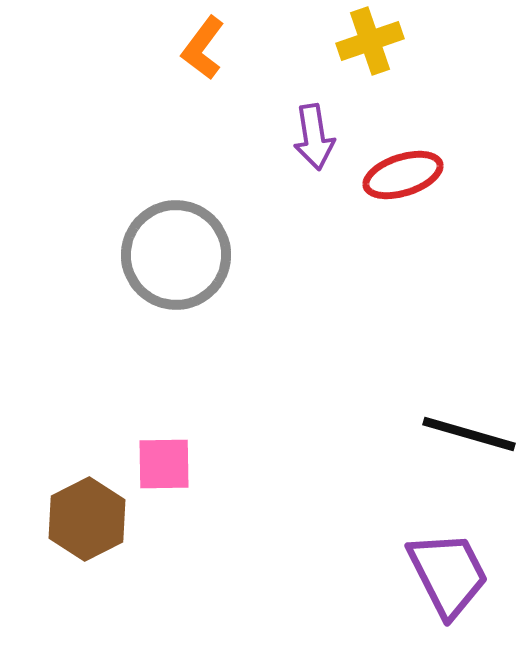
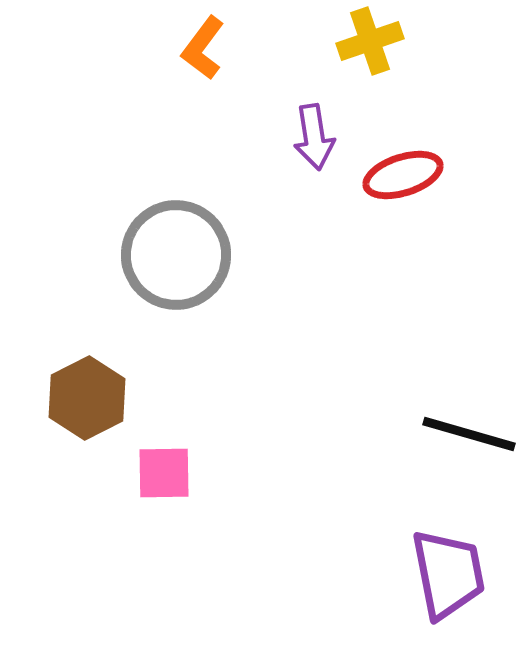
pink square: moved 9 px down
brown hexagon: moved 121 px up
purple trapezoid: rotated 16 degrees clockwise
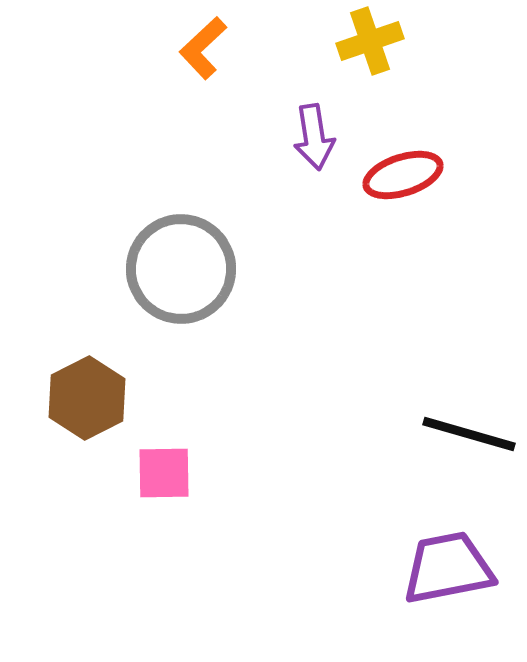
orange L-shape: rotated 10 degrees clockwise
gray circle: moved 5 px right, 14 px down
purple trapezoid: moved 6 px up; rotated 90 degrees counterclockwise
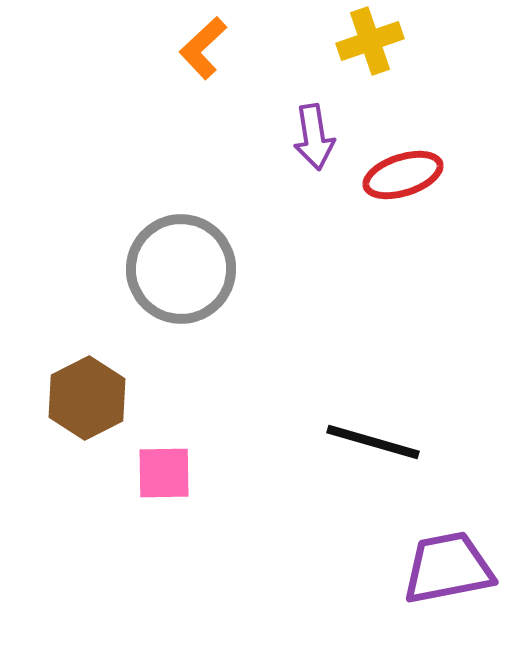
black line: moved 96 px left, 8 px down
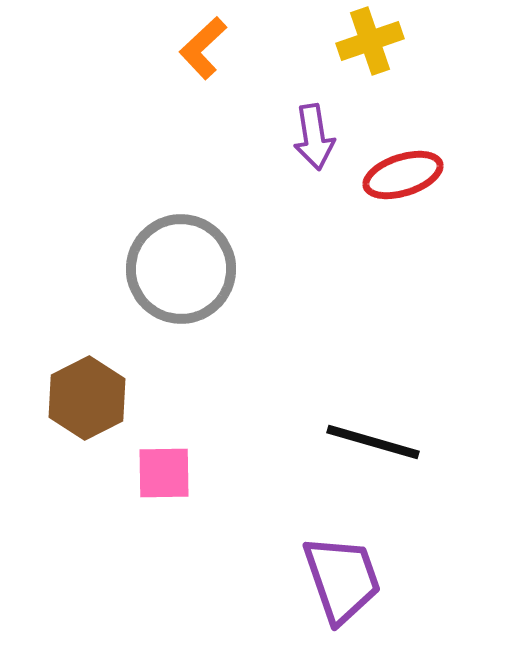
purple trapezoid: moved 106 px left, 11 px down; rotated 82 degrees clockwise
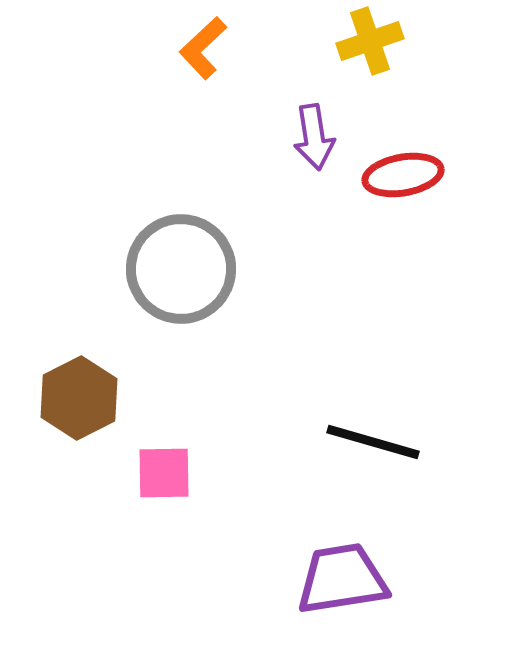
red ellipse: rotated 8 degrees clockwise
brown hexagon: moved 8 px left
purple trapezoid: rotated 80 degrees counterclockwise
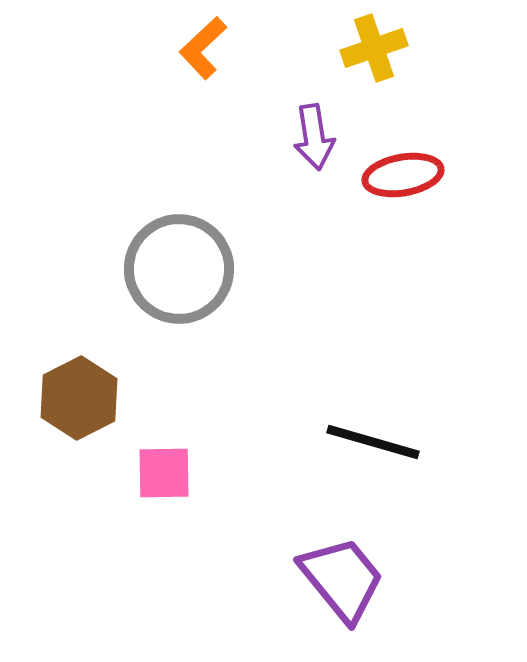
yellow cross: moved 4 px right, 7 px down
gray circle: moved 2 px left
purple trapezoid: rotated 60 degrees clockwise
